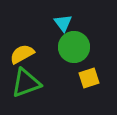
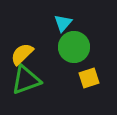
cyan triangle: rotated 18 degrees clockwise
yellow semicircle: rotated 15 degrees counterclockwise
green triangle: moved 3 px up
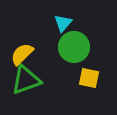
yellow square: rotated 30 degrees clockwise
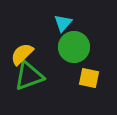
green triangle: moved 3 px right, 4 px up
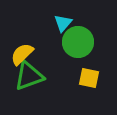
green circle: moved 4 px right, 5 px up
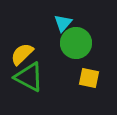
green circle: moved 2 px left, 1 px down
green triangle: moved 1 px down; rotated 48 degrees clockwise
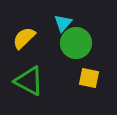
yellow semicircle: moved 2 px right, 16 px up
green triangle: moved 4 px down
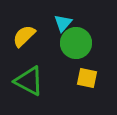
yellow semicircle: moved 2 px up
yellow square: moved 2 px left
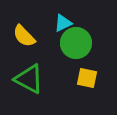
cyan triangle: rotated 24 degrees clockwise
yellow semicircle: rotated 90 degrees counterclockwise
green triangle: moved 2 px up
